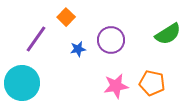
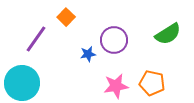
purple circle: moved 3 px right
blue star: moved 10 px right, 5 px down
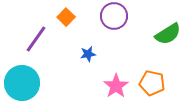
purple circle: moved 24 px up
pink star: rotated 25 degrees counterclockwise
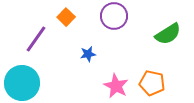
pink star: rotated 10 degrees counterclockwise
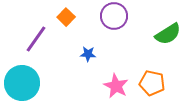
blue star: rotated 14 degrees clockwise
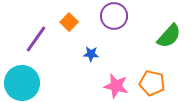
orange square: moved 3 px right, 5 px down
green semicircle: moved 1 px right, 2 px down; rotated 16 degrees counterclockwise
blue star: moved 3 px right
pink star: rotated 15 degrees counterclockwise
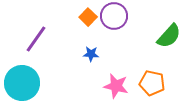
orange square: moved 19 px right, 5 px up
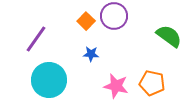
orange square: moved 2 px left, 4 px down
green semicircle: rotated 96 degrees counterclockwise
cyan circle: moved 27 px right, 3 px up
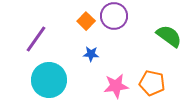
pink star: rotated 20 degrees counterclockwise
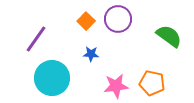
purple circle: moved 4 px right, 3 px down
cyan circle: moved 3 px right, 2 px up
